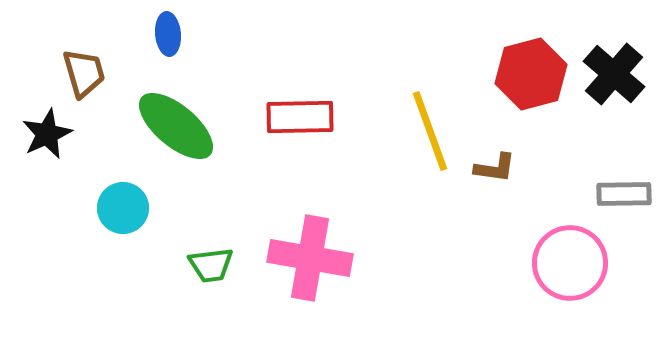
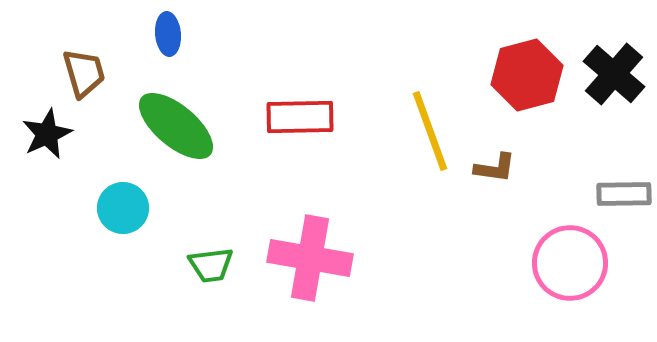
red hexagon: moved 4 px left, 1 px down
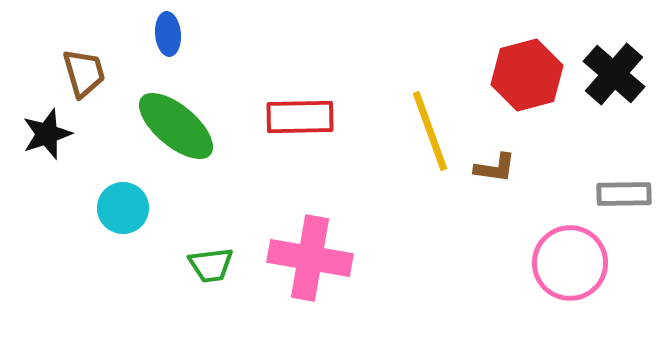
black star: rotated 6 degrees clockwise
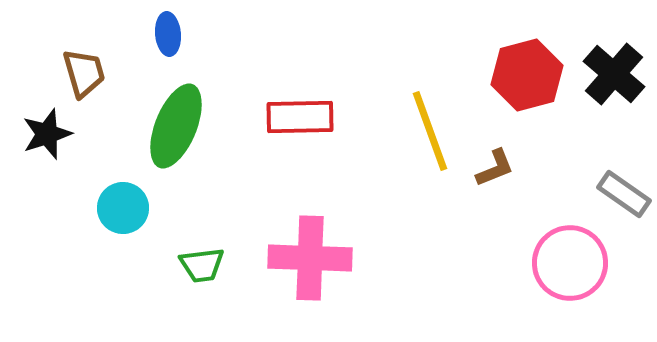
green ellipse: rotated 72 degrees clockwise
brown L-shape: rotated 30 degrees counterclockwise
gray rectangle: rotated 36 degrees clockwise
pink cross: rotated 8 degrees counterclockwise
green trapezoid: moved 9 px left
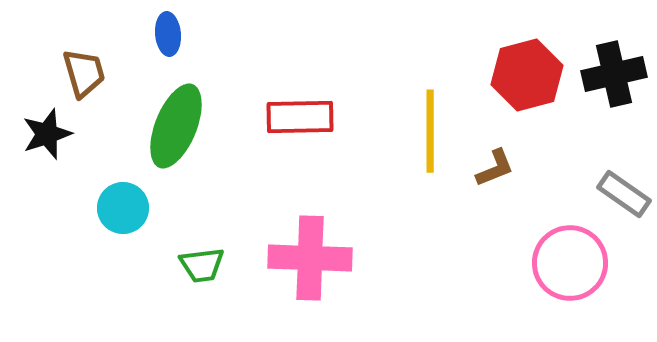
black cross: rotated 36 degrees clockwise
yellow line: rotated 20 degrees clockwise
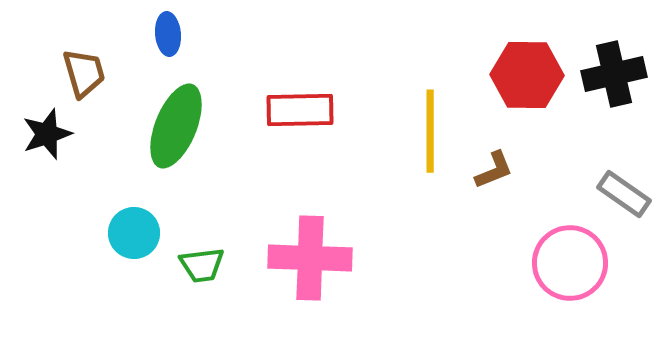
red hexagon: rotated 16 degrees clockwise
red rectangle: moved 7 px up
brown L-shape: moved 1 px left, 2 px down
cyan circle: moved 11 px right, 25 px down
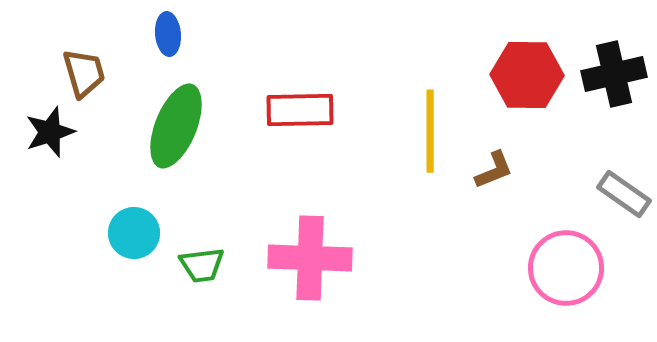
black star: moved 3 px right, 2 px up
pink circle: moved 4 px left, 5 px down
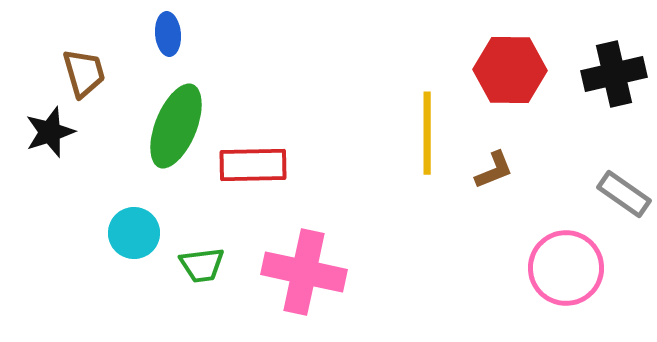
red hexagon: moved 17 px left, 5 px up
red rectangle: moved 47 px left, 55 px down
yellow line: moved 3 px left, 2 px down
pink cross: moved 6 px left, 14 px down; rotated 10 degrees clockwise
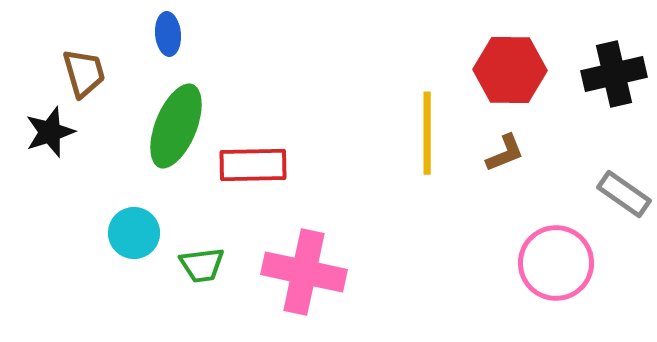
brown L-shape: moved 11 px right, 17 px up
pink circle: moved 10 px left, 5 px up
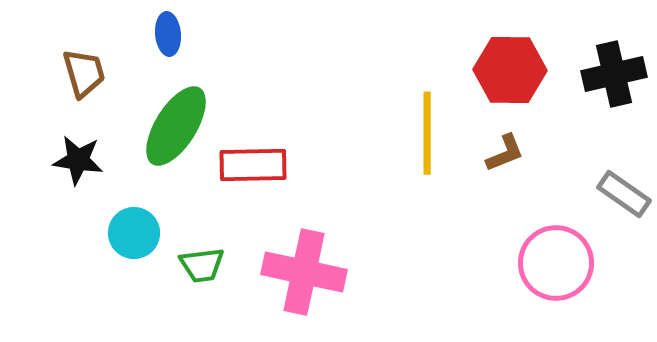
green ellipse: rotated 10 degrees clockwise
black star: moved 28 px right, 28 px down; rotated 27 degrees clockwise
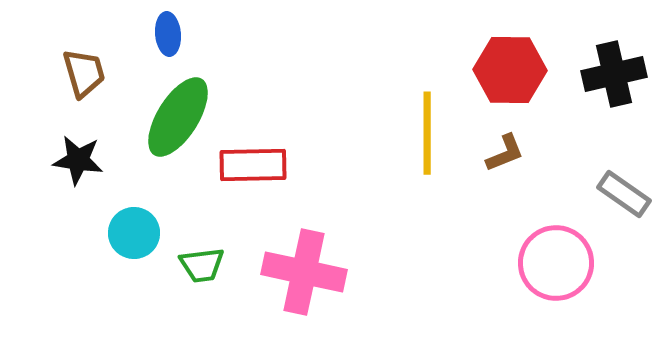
green ellipse: moved 2 px right, 9 px up
